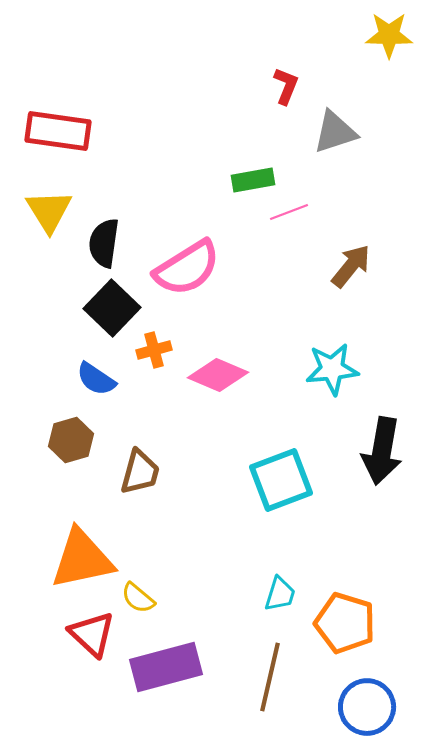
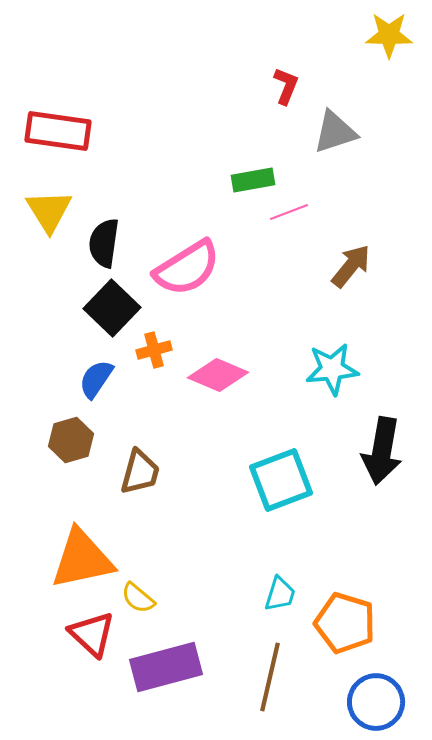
blue semicircle: rotated 90 degrees clockwise
blue circle: moved 9 px right, 5 px up
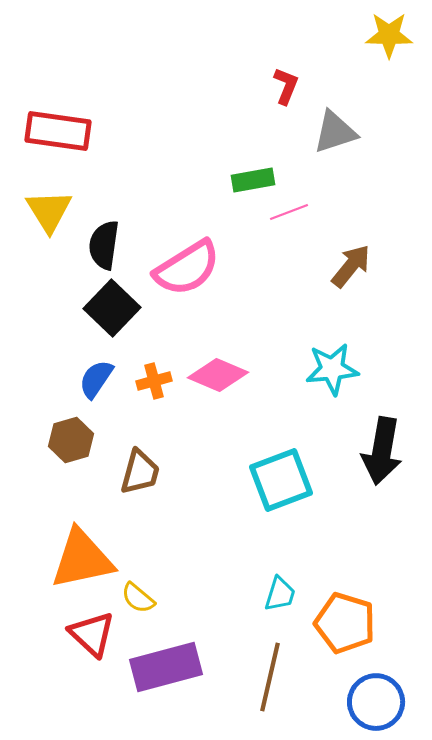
black semicircle: moved 2 px down
orange cross: moved 31 px down
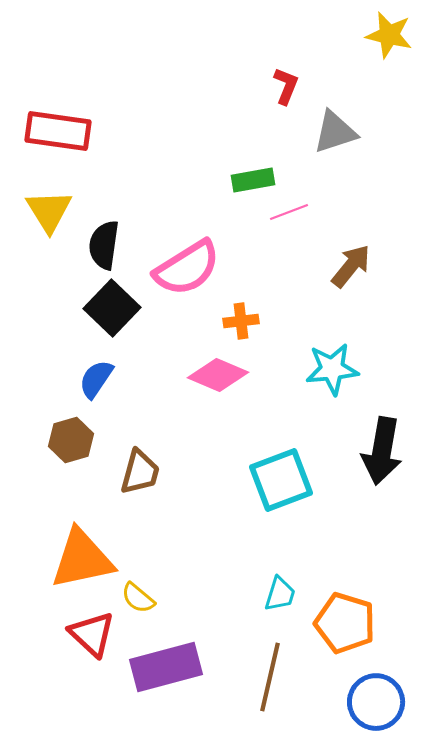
yellow star: rotated 12 degrees clockwise
orange cross: moved 87 px right, 60 px up; rotated 8 degrees clockwise
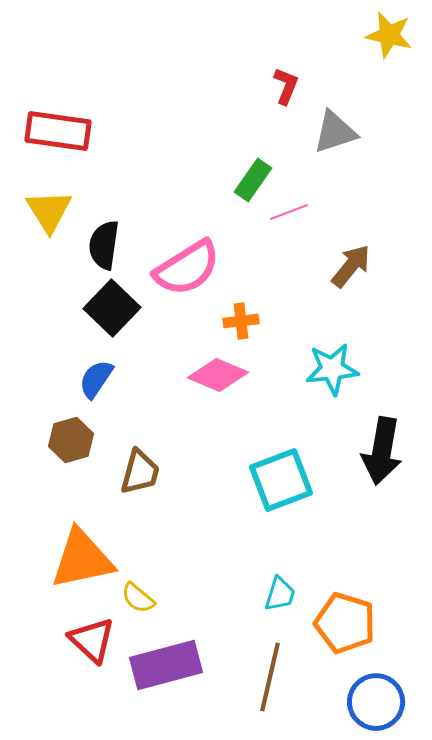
green rectangle: rotated 45 degrees counterclockwise
red triangle: moved 6 px down
purple rectangle: moved 2 px up
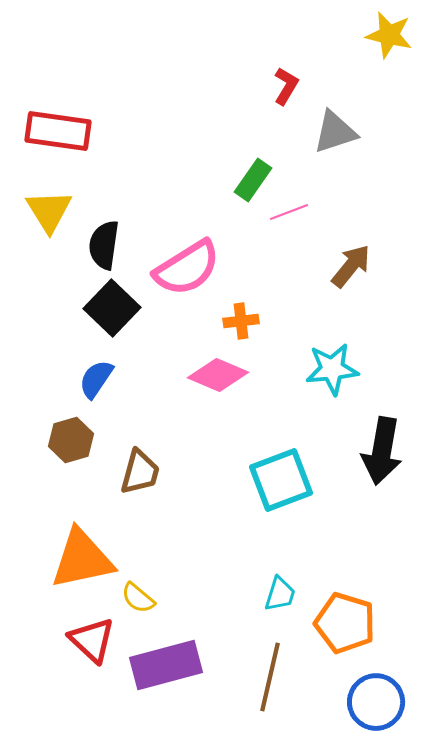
red L-shape: rotated 9 degrees clockwise
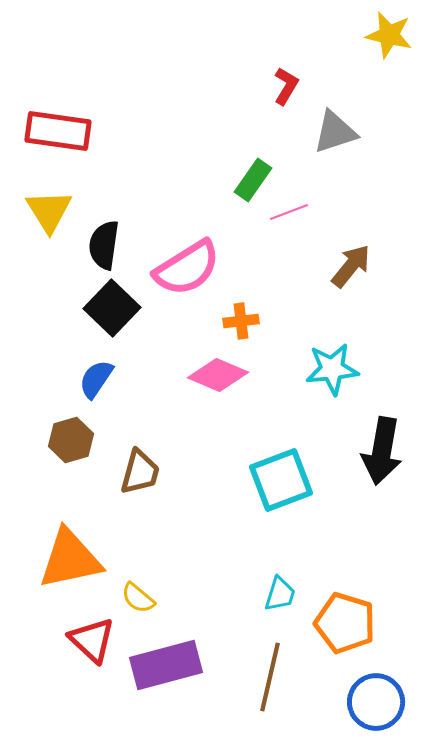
orange triangle: moved 12 px left
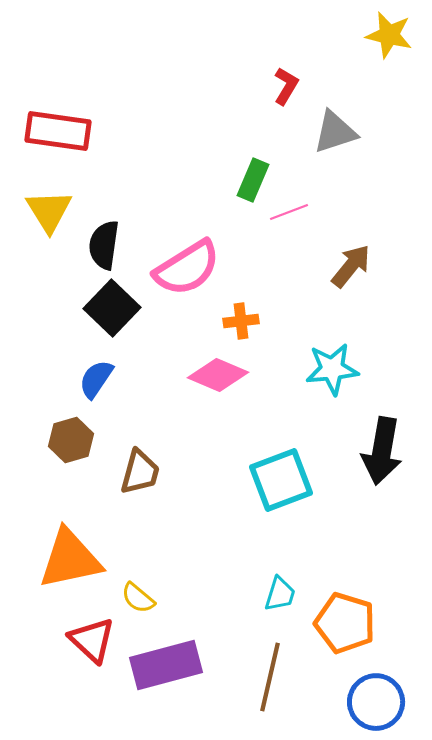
green rectangle: rotated 12 degrees counterclockwise
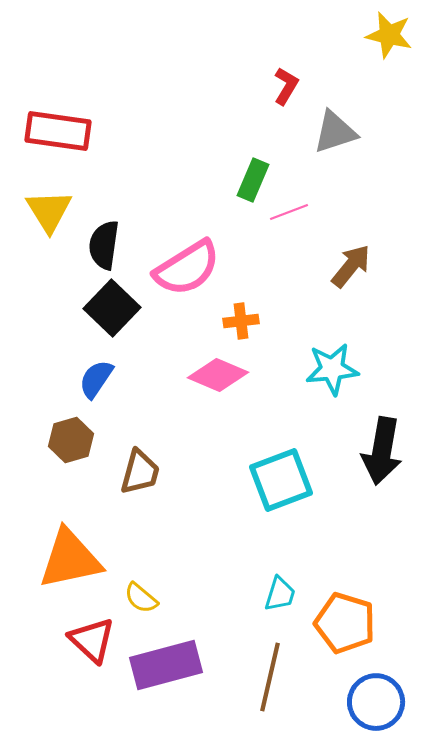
yellow semicircle: moved 3 px right
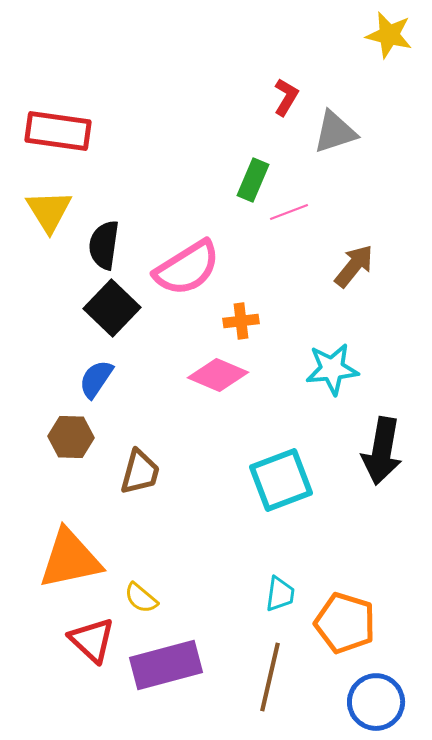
red L-shape: moved 11 px down
brown arrow: moved 3 px right
brown hexagon: moved 3 px up; rotated 18 degrees clockwise
cyan trapezoid: rotated 9 degrees counterclockwise
